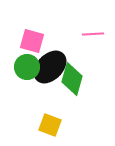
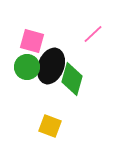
pink line: rotated 40 degrees counterclockwise
black ellipse: moved 1 px right, 1 px up; rotated 24 degrees counterclockwise
yellow square: moved 1 px down
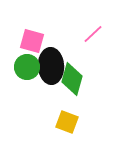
black ellipse: rotated 24 degrees counterclockwise
yellow square: moved 17 px right, 4 px up
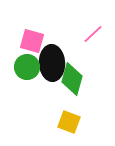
black ellipse: moved 1 px right, 3 px up
yellow square: moved 2 px right
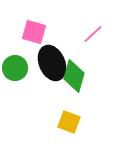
pink square: moved 2 px right, 9 px up
black ellipse: rotated 20 degrees counterclockwise
green circle: moved 12 px left, 1 px down
green diamond: moved 2 px right, 3 px up
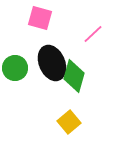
pink square: moved 6 px right, 14 px up
yellow square: rotated 30 degrees clockwise
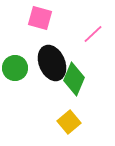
green diamond: moved 3 px down; rotated 8 degrees clockwise
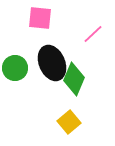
pink square: rotated 10 degrees counterclockwise
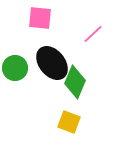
black ellipse: rotated 16 degrees counterclockwise
green diamond: moved 1 px right, 3 px down
yellow square: rotated 30 degrees counterclockwise
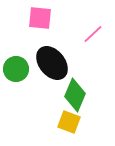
green circle: moved 1 px right, 1 px down
green diamond: moved 13 px down
